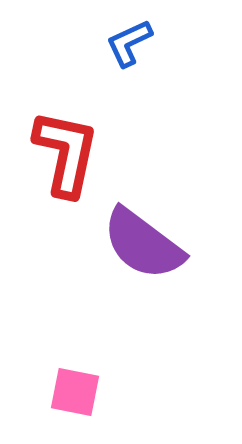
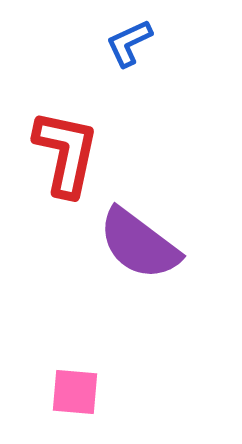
purple semicircle: moved 4 px left
pink square: rotated 6 degrees counterclockwise
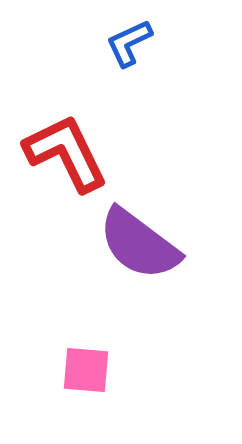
red L-shape: rotated 38 degrees counterclockwise
pink square: moved 11 px right, 22 px up
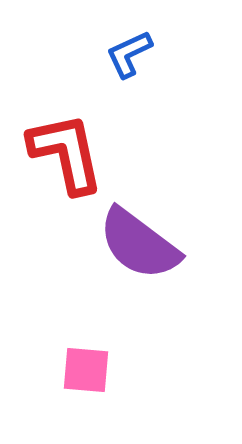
blue L-shape: moved 11 px down
red L-shape: rotated 14 degrees clockwise
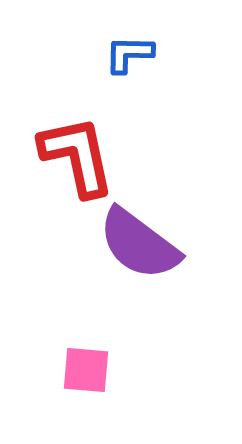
blue L-shape: rotated 26 degrees clockwise
red L-shape: moved 11 px right, 3 px down
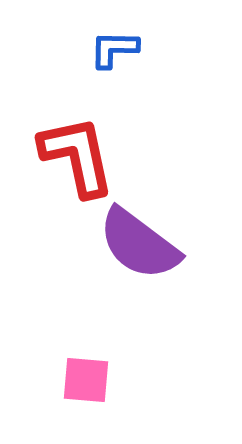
blue L-shape: moved 15 px left, 5 px up
pink square: moved 10 px down
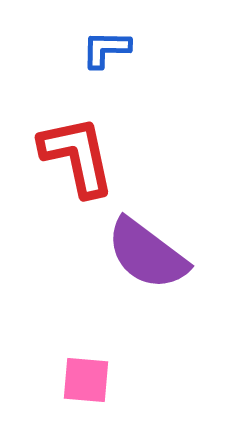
blue L-shape: moved 8 px left
purple semicircle: moved 8 px right, 10 px down
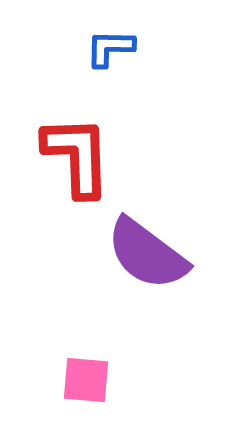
blue L-shape: moved 4 px right, 1 px up
red L-shape: rotated 10 degrees clockwise
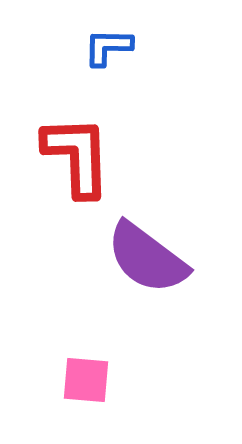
blue L-shape: moved 2 px left, 1 px up
purple semicircle: moved 4 px down
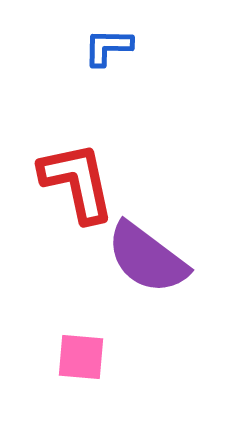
red L-shape: moved 26 px down; rotated 10 degrees counterclockwise
pink square: moved 5 px left, 23 px up
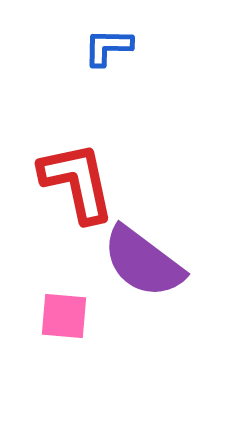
purple semicircle: moved 4 px left, 4 px down
pink square: moved 17 px left, 41 px up
